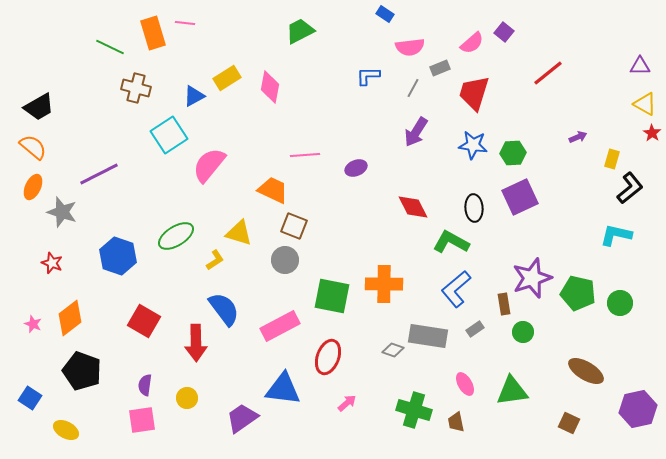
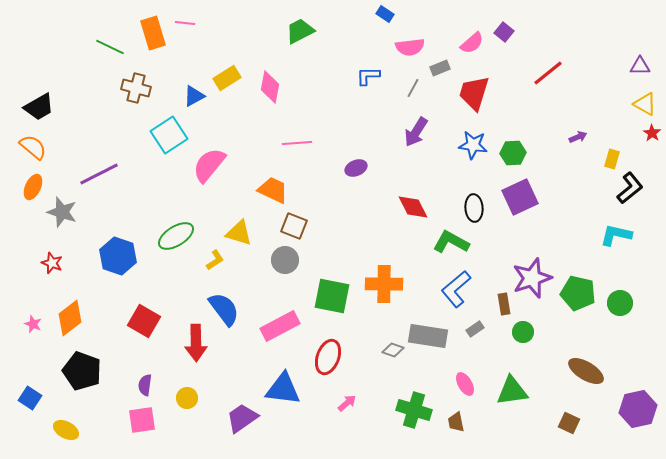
pink line at (305, 155): moved 8 px left, 12 px up
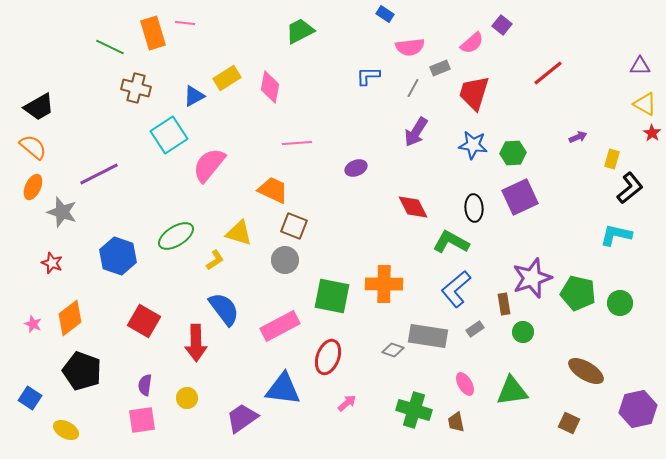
purple square at (504, 32): moved 2 px left, 7 px up
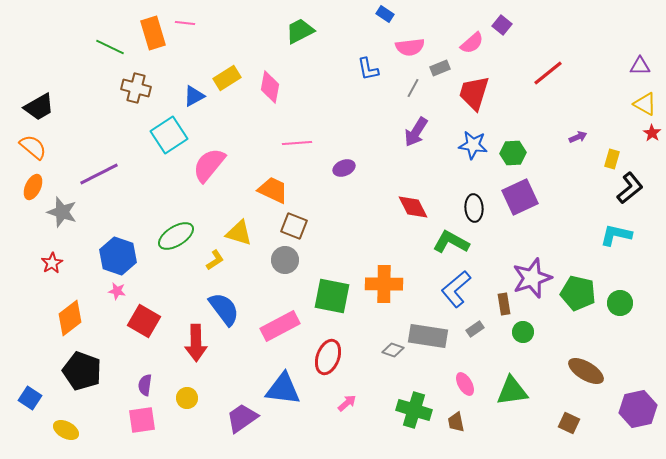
blue L-shape at (368, 76): moved 7 px up; rotated 100 degrees counterclockwise
purple ellipse at (356, 168): moved 12 px left
red star at (52, 263): rotated 20 degrees clockwise
pink star at (33, 324): moved 84 px right, 33 px up; rotated 12 degrees counterclockwise
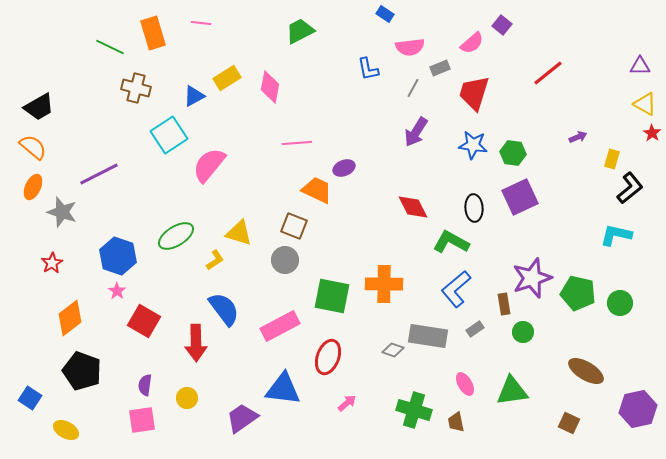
pink line at (185, 23): moved 16 px right
green hexagon at (513, 153): rotated 10 degrees clockwise
orange trapezoid at (273, 190): moved 44 px right
pink star at (117, 291): rotated 24 degrees clockwise
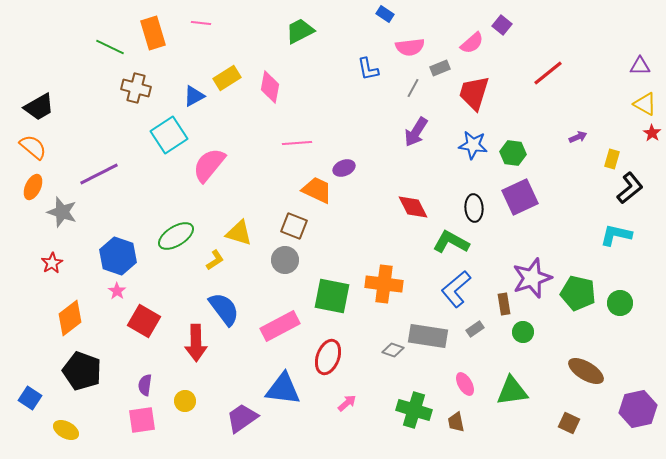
orange cross at (384, 284): rotated 6 degrees clockwise
yellow circle at (187, 398): moved 2 px left, 3 px down
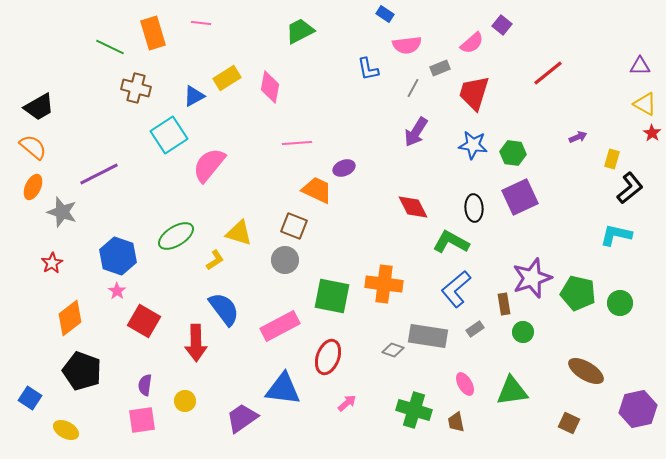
pink semicircle at (410, 47): moved 3 px left, 2 px up
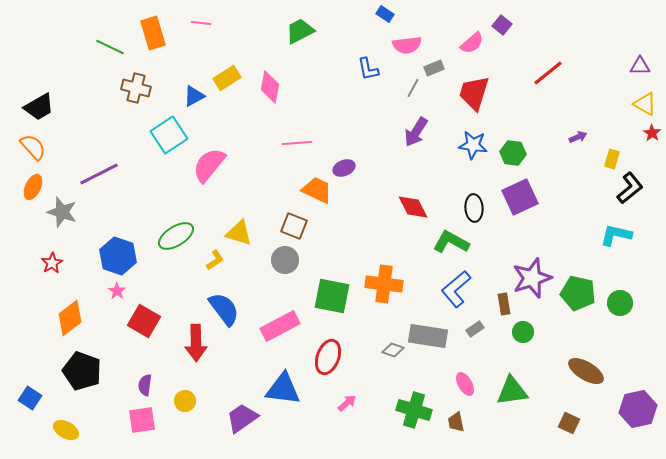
gray rectangle at (440, 68): moved 6 px left
orange semicircle at (33, 147): rotated 8 degrees clockwise
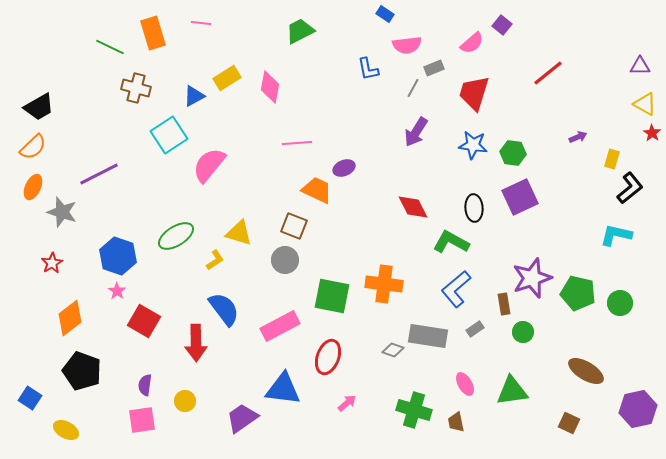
orange semicircle at (33, 147): rotated 88 degrees clockwise
